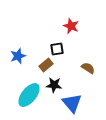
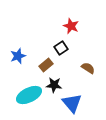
black square: moved 4 px right, 1 px up; rotated 24 degrees counterclockwise
cyan ellipse: rotated 25 degrees clockwise
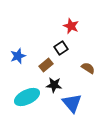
cyan ellipse: moved 2 px left, 2 px down
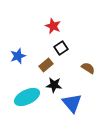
red star: moved 18 px left
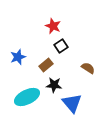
black square: moved 2 px up
blue star: moved 1 px down
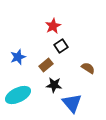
red star: rotated 21 degrees clockwise
cyan ellipse: moved 9 px left, 2 px up
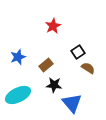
black square: moved 17 px right, 6 px down
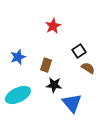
black square: moved 1 px right, 1 px up
brown rectangle: rotated 32 degrees counterclockwise
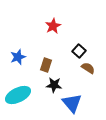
black square: rotated 16 degrees counterclockwise
